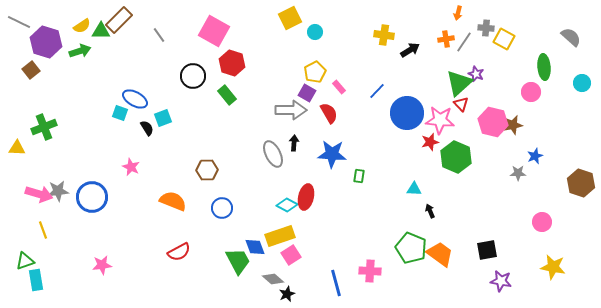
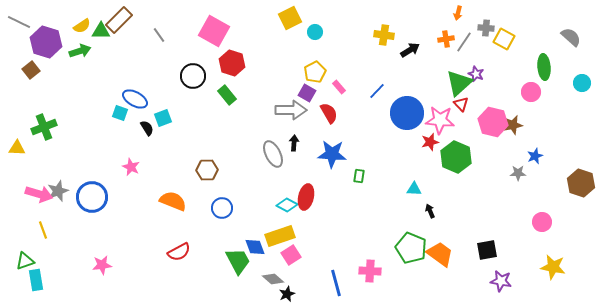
gray star at (58, 191): rotated 15 degrees counterclockwise
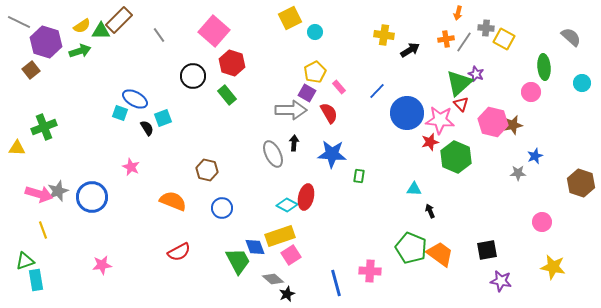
pink square at (214, 31): rotated 12 degrees clockwise
brown hexagon at (207, 170): rotated 15 degrees clockwise
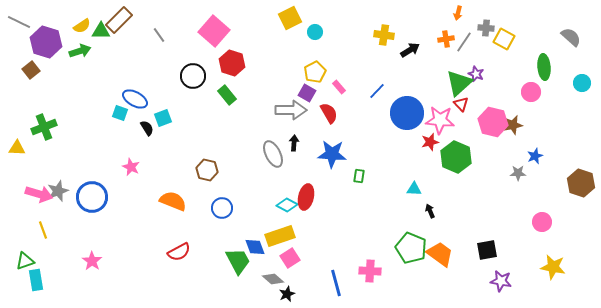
pink square at (291, 255): moved 1 px left, 3 px down
pink star at (102, 265): moved 10 px left, 4 px up; rotated 30 degrees counterclockwise
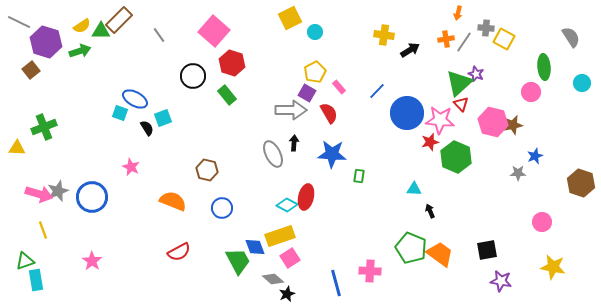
gray semicircle at (571, 37): rotated 15 degrees clockwise
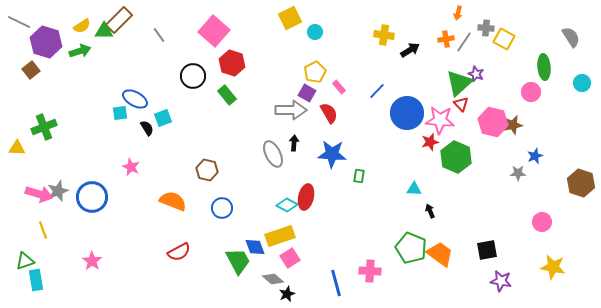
green triangle at (101, 31): moved 3 px right
cyan square at (120, 113): rotated 28 degrees counterclockwise
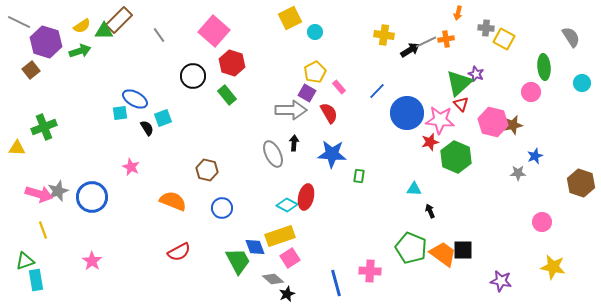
gray line at (464, 42): moved 38 px left; rotated 30 degrees clockwise
black square at (487, 250): moved 24 px left; rotated 10 degrees clockwise
orange trapezoid at (440, 254): moved 3 px right
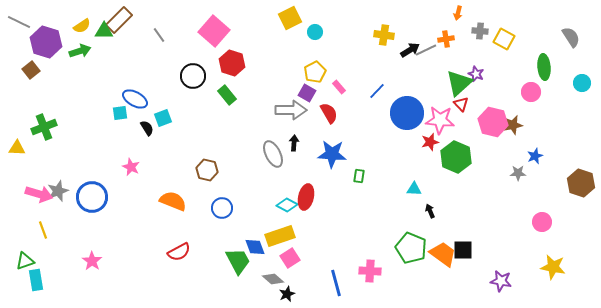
gray cross at (486, 28): moved 6 px left, 3 px down
gray line at (426, 42): moved 8 px down
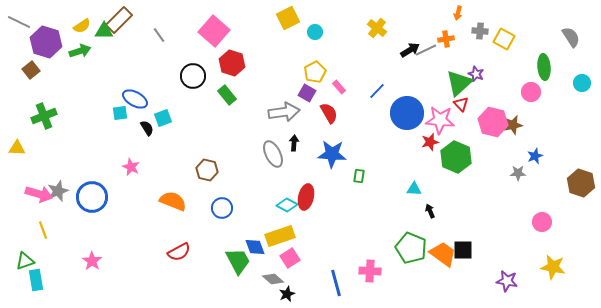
yellow square at (290, 18): moved 2 px left
yellow cross at (384, 35): moved 7 px left, 7 px up; rotated 30 degrees clockwise
gray arrow at (291, 110): moved 7 px left, 2 px down; rotated 8 degrees counterclockwise
green cross at (44, 127): moved 11 px up
purple star at (501, 281): moved 6 px right
